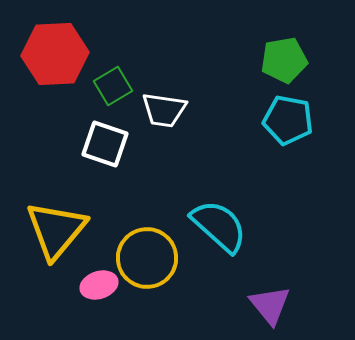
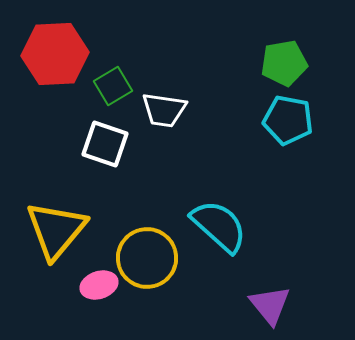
green pentagon: moved 3 px down
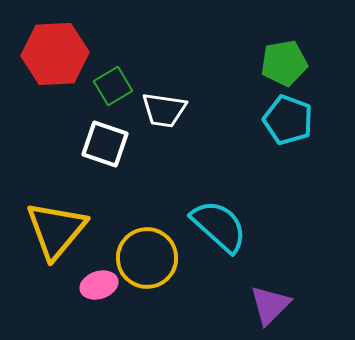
cyan pentagon: rotated 9 degrees clockwise
purple triangle: rotated 24 degrees clockwise
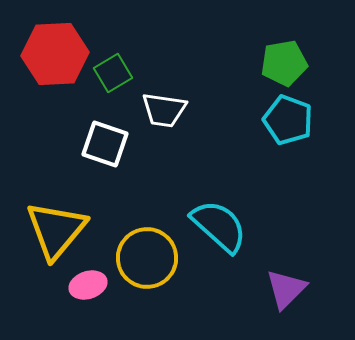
green square: moved 13 px up
pink ellipse: moved 11 px left
purple triangle: moved 16 px right, 16 px up
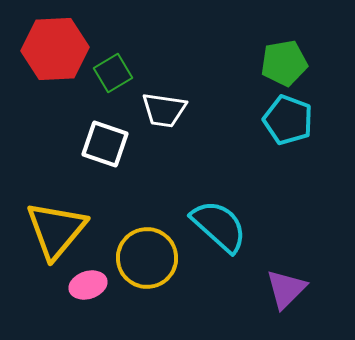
red hexagon: moved 5 px up
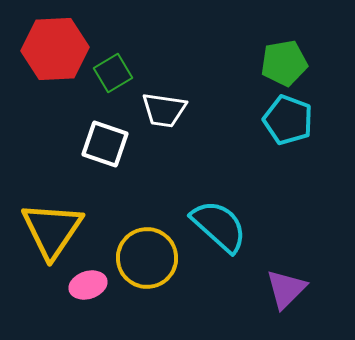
yellow triangle: moved 4 px left; rotated 6 degrees counterclockwise
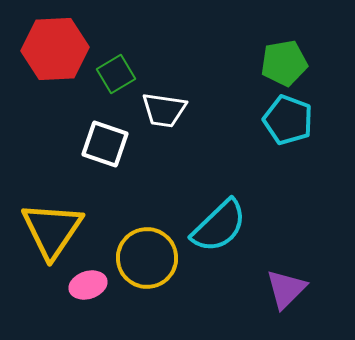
green square: moved 3 px right, 1 px down
cyan semicircle: rotated 94 degrees clockwise
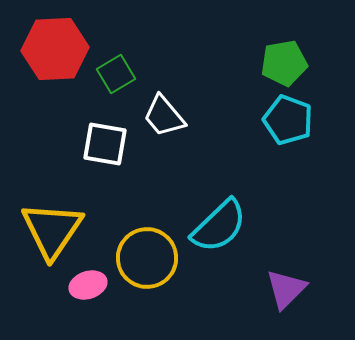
white trapezoid: moved 6 px down; rotated 42 degrees clockwise
white square: rotated 9 degrees counterclockwise
